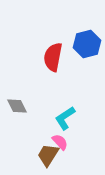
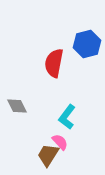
red semicircle: moved 1 px right, 6 px down
cyan L-shape: moved 2 px right, 1 px up; rotated 20 degrees counterclockwise
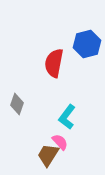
gray diamond: moved 2 px up; rotated 45 degrees clockwise
